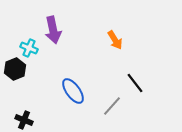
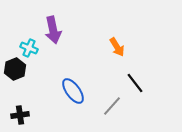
orange arrow: moved 2 px right, 7 px down
black cross: moved 4 px left, 5 px up; rotated 30 degrees counterclockwise
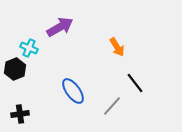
purple arrow: moved 7 px right, 3 px up; rotated 108 degrees counterclockwise
black cross: moved 1 px up
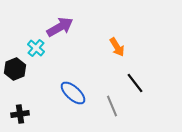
cyan cross: moved 7 px right; rotated 18 degrees clockwise
blue ellipse: moved 2 px down; rotated 12 degrees counterclockwise
gray line: rotated 65 degrees counterclockwise
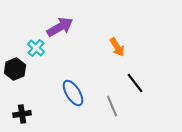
blue ellipse: rotated 16 degrees clockwise
black cross: moved 2 px right
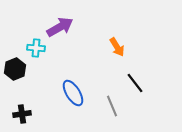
cyan cross: rotated 36 degrees counterclockwise
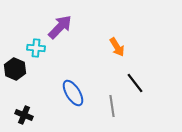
purple arrow: rotated 16 degrees counterclockwise
black hexagon: rotated 15 degrees counterclockwise
gray line: rotated 15 degrees clockwise
black cross: moved 2 px right, 1 px down; rotated 30 degrees clockwise
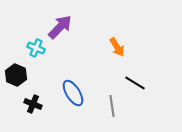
cyan cross: rotated 18 degrees clockwise
black hexagon: moved 1 px right, 6 px down
black line: rotated 20 degrees counterclockwise
black cross: moved 9 px right, 11 px up
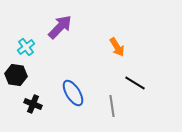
cyan cross: moved 10 px left, 1 px up; rotated 30 degrees clockwise
black hexagon: rotated 15 degrees counterclockwise
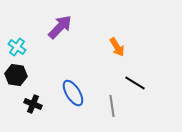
cyan cross: moved 9 px left; rotated 18 degrees counterclockwise
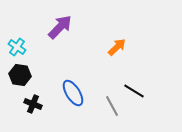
orange arrow: rotated 102 degrees counterclockwise
black hexagon: moved 4 px right
black line: moved 1 px left, 8 px down
gray line: rotated 20 degrees counterclockwise
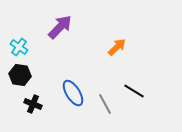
cyan cross: moved 2 px right
gray line: moved 7 px left, 2 px up
